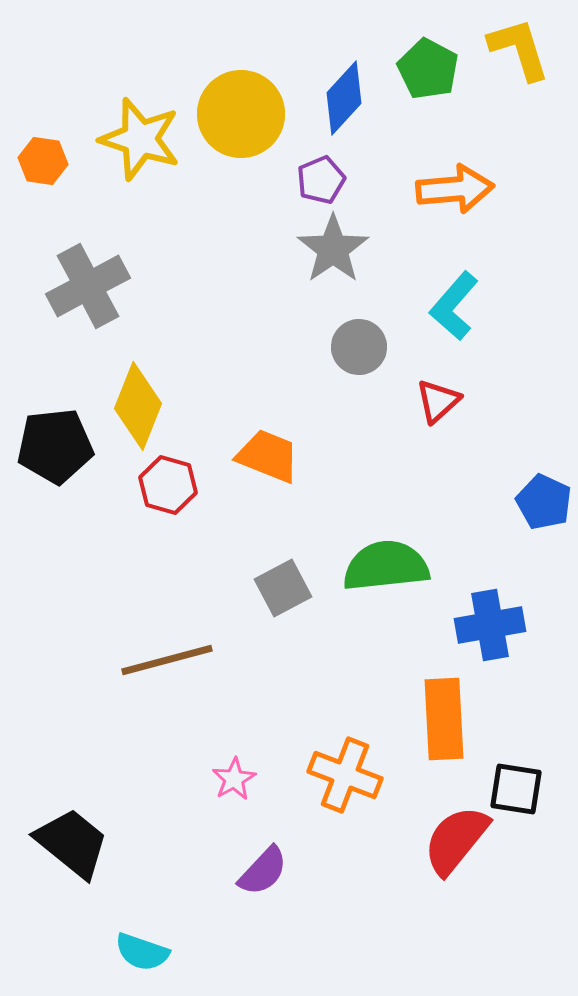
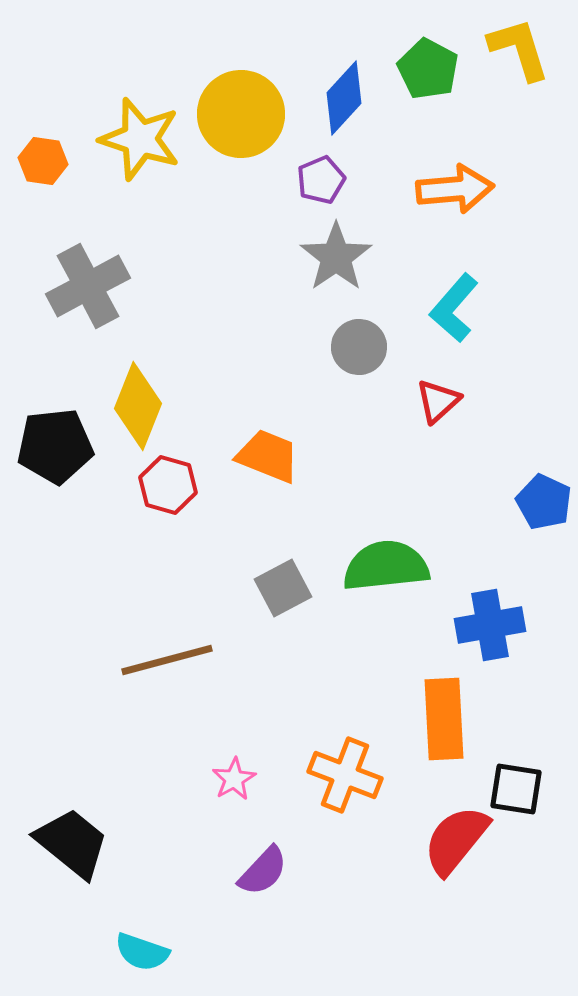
gray star: moved 3 px right, 8 px down
cyan L-shape: moved 2 px down
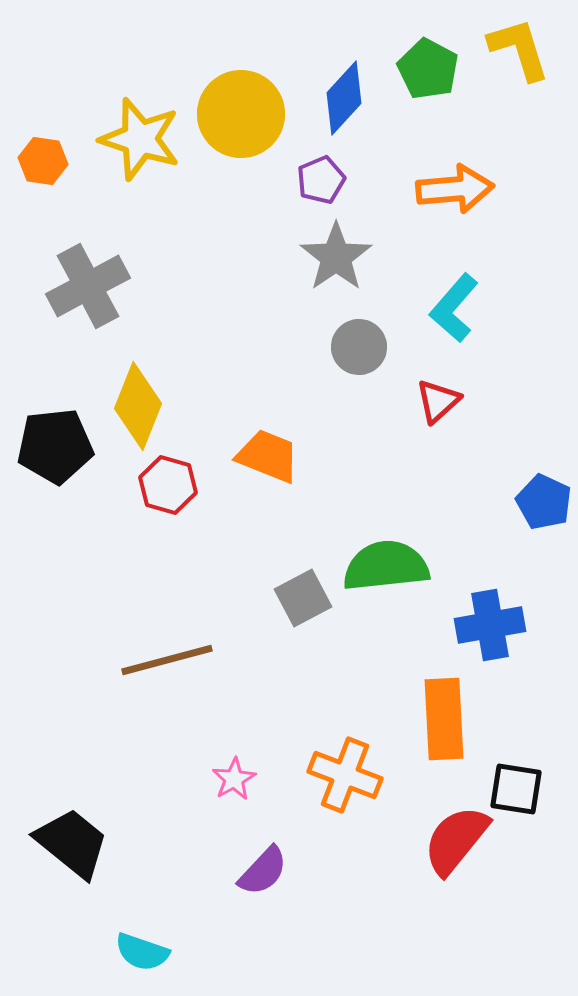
gray square: moved 20 px right, 10 px down
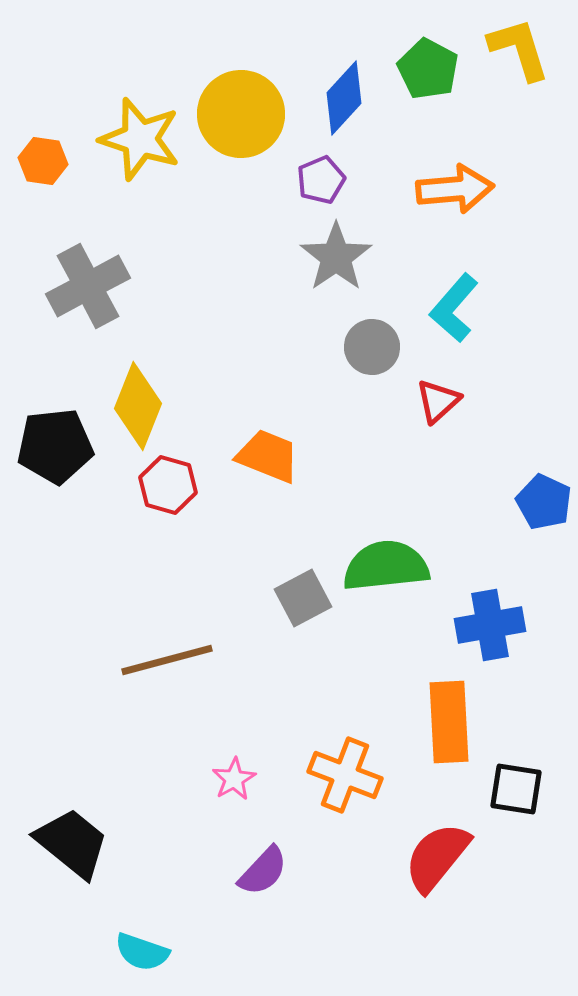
gray circle: moved 13 px right
orange rectangle: moved 5 px right, 3 px down
red semicircle: moved 19 px left, 17 px down
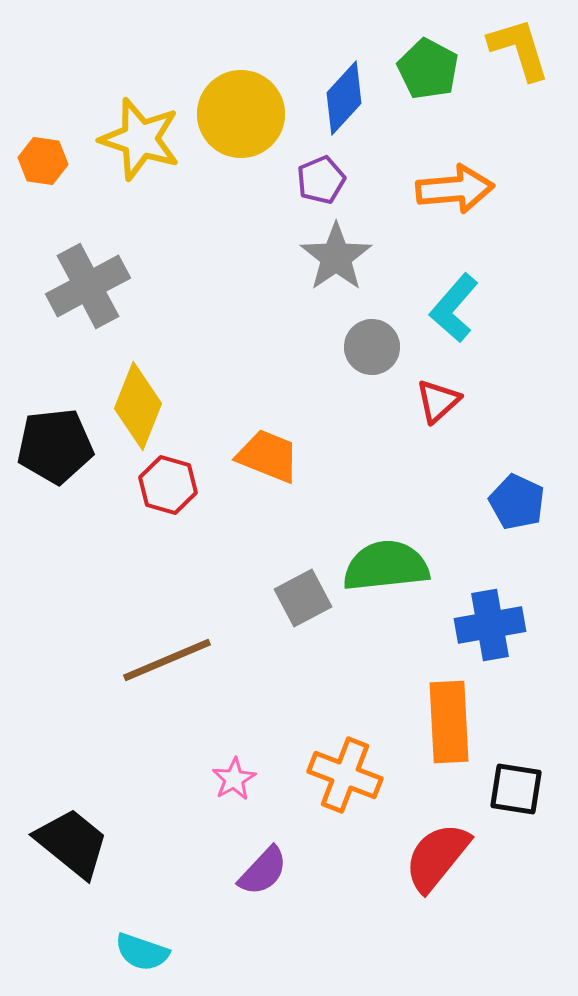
blue pentagon: moved 27 px left
brown line: rotated 8 degrees counterclockwise
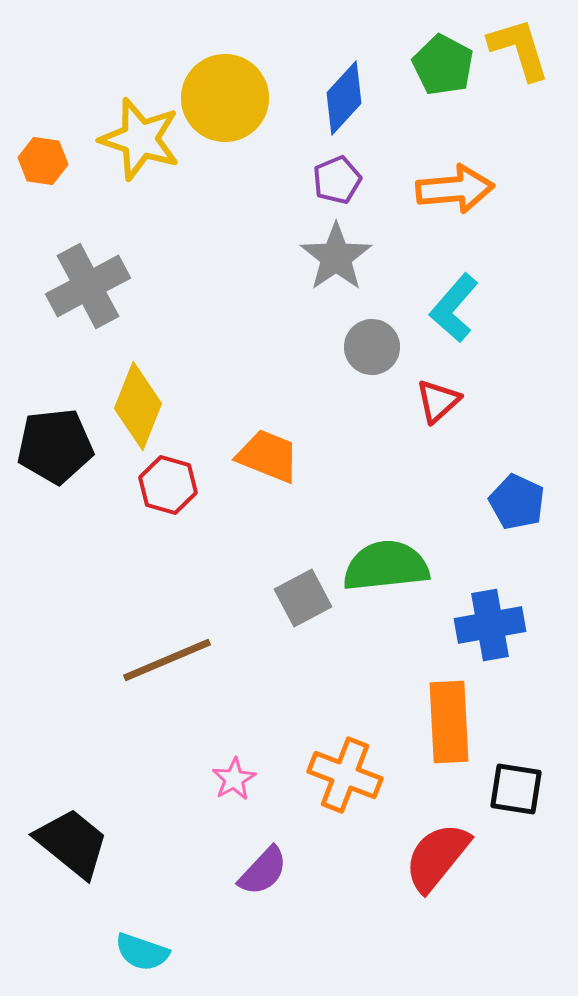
green pentagon: moved 15 px right, 4 px up
yellow circle: moved 16 px left, 16 px up
purple pentagon: moved 16 px right
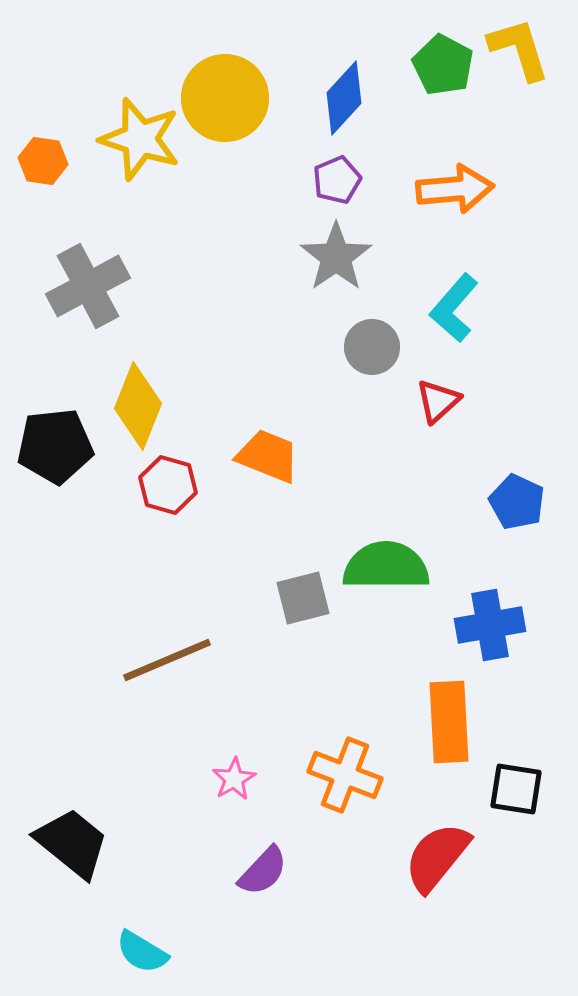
green semicircle: rotated 6 degrees clockwise
gray square: rotated 14 degrees clockwise
cyan semicircle: rotated 12 degrees clockwise
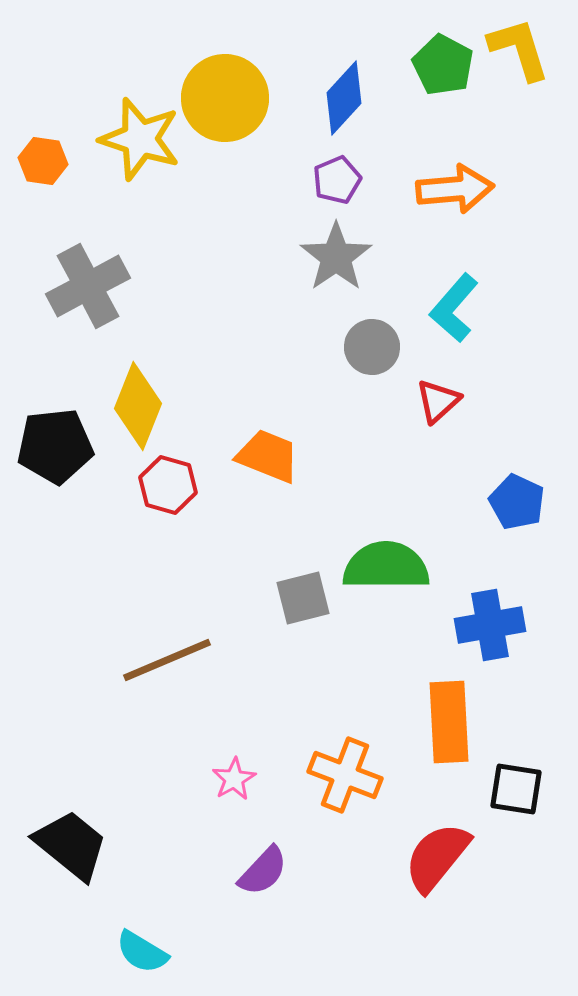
black trapezoid: moved 1 px left, 2 px down
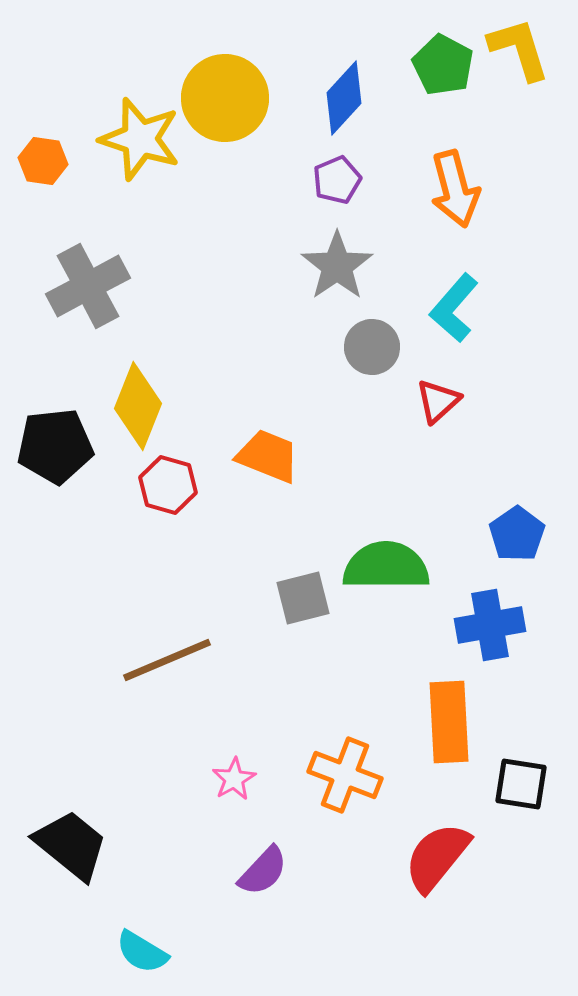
orange arrow: rotated 80 degrees clockwise
gray star: moved 1 px right, 9 px down
blue pentagon: moved 32 px down; rotated 12 degrees clockwise
black square: moved 5 px right, 5 px up
